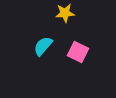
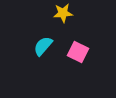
yellow star: moved 2 px left
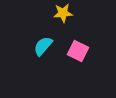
pink square: moved 1 px up
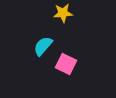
pink square: moved 12 px left, 13 px down
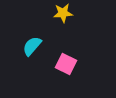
cyan semicircle: moved 11 px left
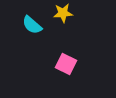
cyan semicircle: moved 21 px up; rotated 90 degrees counterclockwise
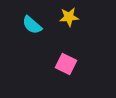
yellow star: moved 6 px right, 4 px down
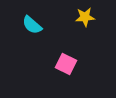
yellow star: moved 16 px right
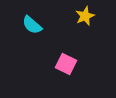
yellow star: moved 1 px up; rotated 18 degrees counterclockwise
